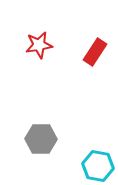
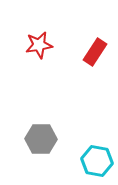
cyan hexagon: moved 1 px left, 5 px up
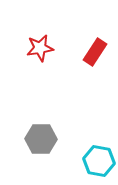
red star: moved 1 px right, 3 px down
cyan hexagon: moved 2 px right
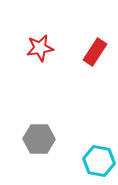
gray hexagon: moved 2 px left
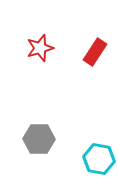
red star: rotated 8 degrees counterclockwise
cyan hexagon: moved 2 px up
